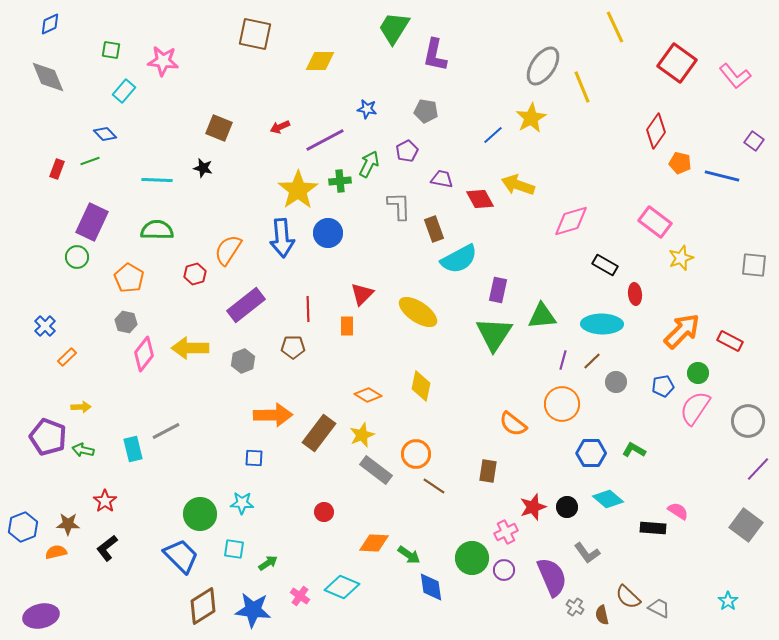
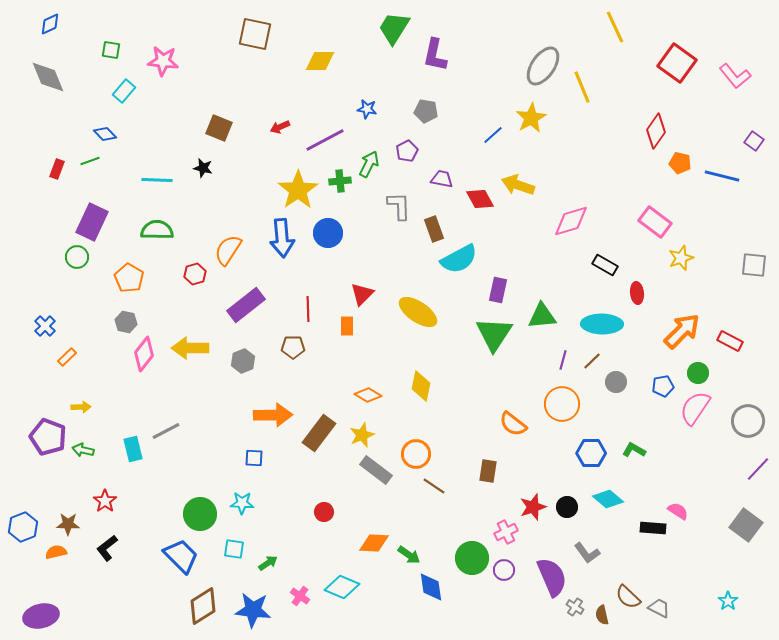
red ellipse at (635, 294): moved 2 px right, 1 px up
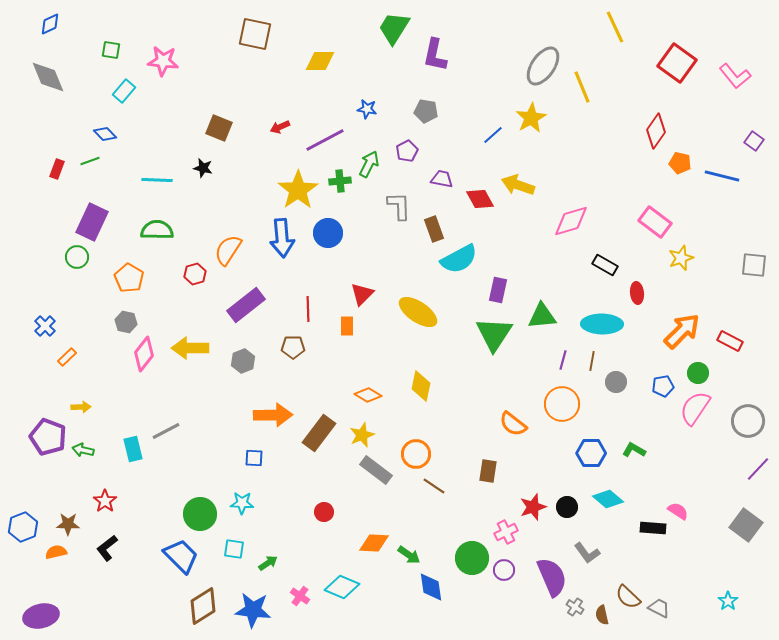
brown line at (592, 361): rotated 36 degrees counterclockwise
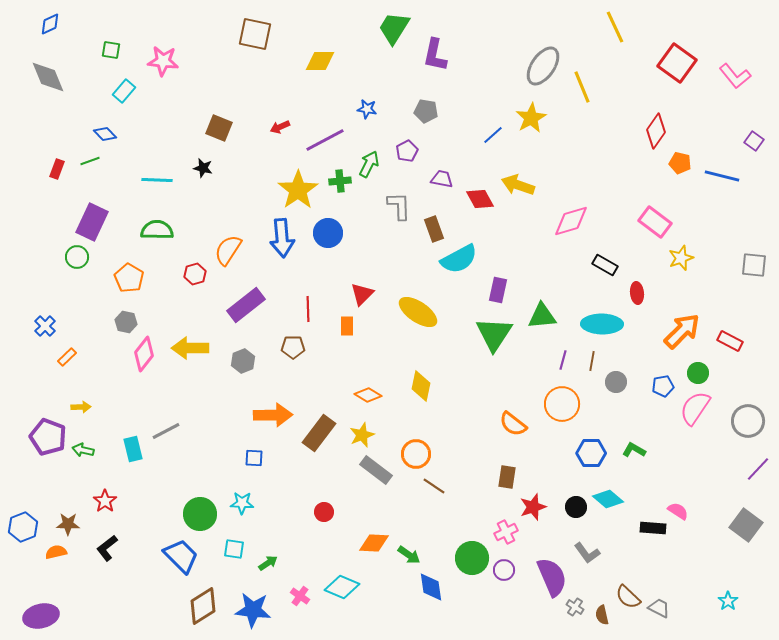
brown rectangle at (488, 471): moved 19 px right, 6 px down
black circle at (567, 507): moved 9 px right
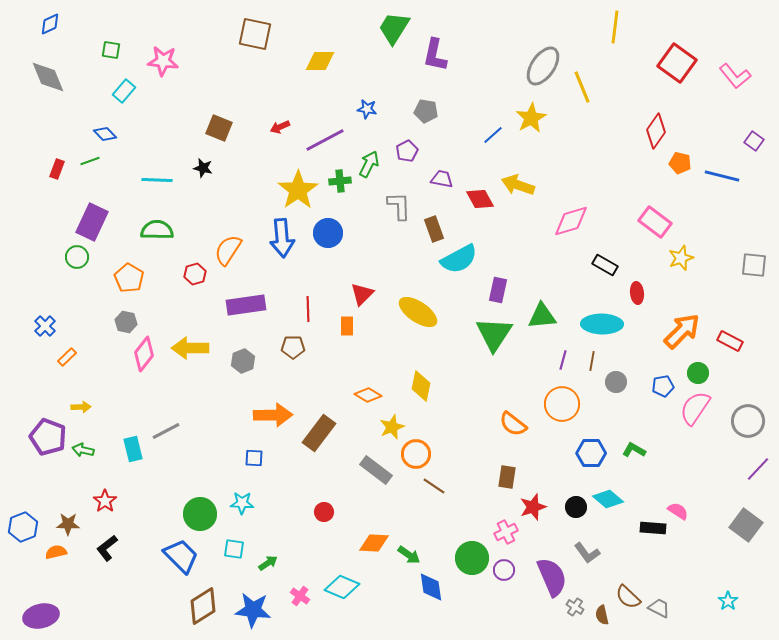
yellow line at (615, 27): rotated 32 degrees clockwise
purple rectangle at (246, 305): rotated 30 degrees clockwise
yellow star at (362, 435): moved 30 px right, 8 px up
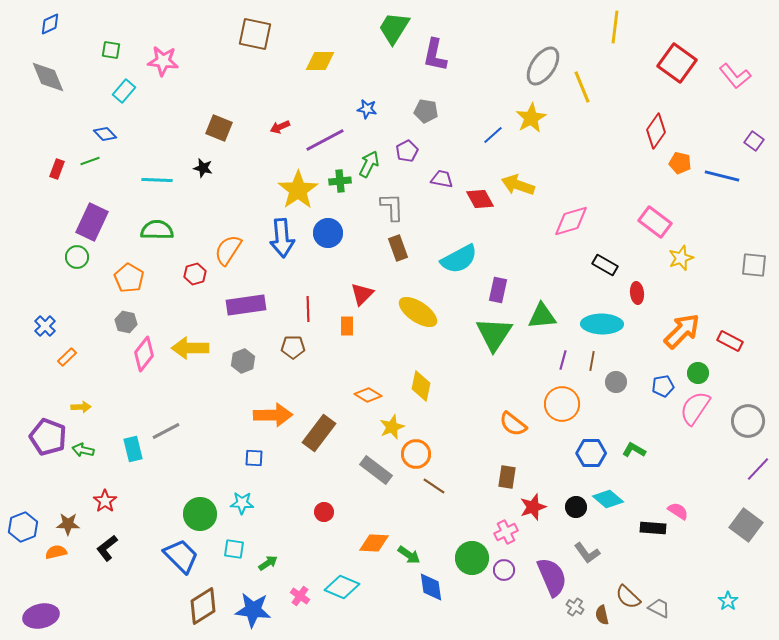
gray L-shape at (399, 206): moved 7 px left, 1 px down
brown rectangle at (434, 229): moved 36 px left, 19 px down
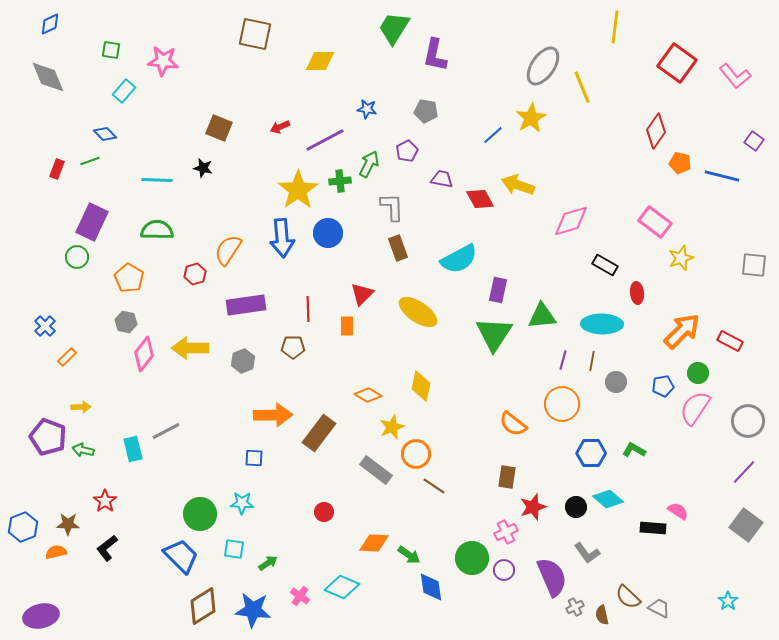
purple line at (758, 469): moved 14 px left, 3 px down
gray cross at (575, 607): rotated 30 degrees clockwise
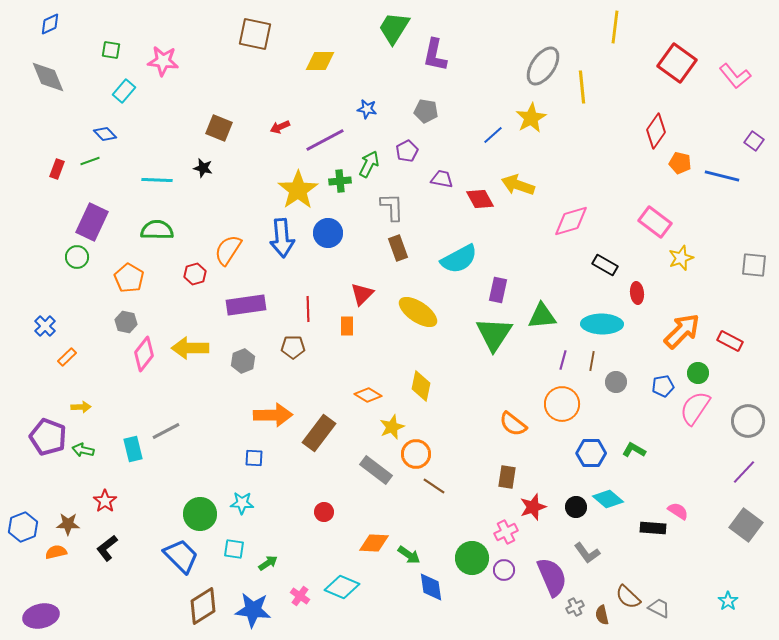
yellow line at (582, 87): rotated 16 degrees clockwise
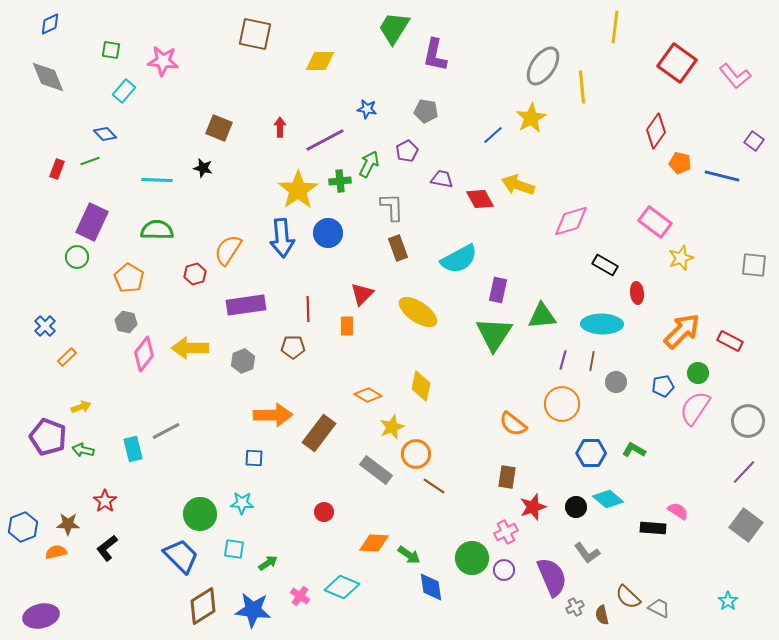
red arrow at (280, 127): rotated 114 degrees clockwise
yellow arrow at (81, 407): rotated 18 degrees counterclockwise
